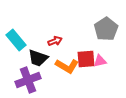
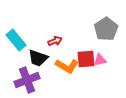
pink triangle: moved 1 px up
purple cross: moved 1 px left
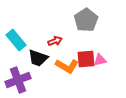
gray pentagon: moved 20 px left, 9 px up
purple cross: moved 9 px left
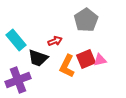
red square: rotated 18 degrees counterclockwise
orange L-shape: rotated 85 degrees clockwise
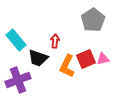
gray pentagon: moved 7 px right
red arrow: rotated 64 degrees counterclockwise
pink triangle: moved 3 px right, 1 px up
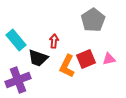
red arrow: moved 1 px left
pink triangle: moved 6 px right
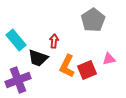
red square: moved 1 px right, 11 px down
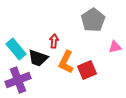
cyan rectangle: moved 9 px down
pink triangle: moved 6 px right, 12 px up
orange L-shape: moved 1 px left, 4 px up
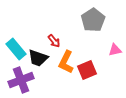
red arrow: rotated 136 degrees clockwise
pink triangle: moved 3 px down
purple cross: moved 3 px right
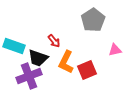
cyan rectangle: moved 2 px left, 3 px up; rotated 30 degrees counterclockwise
purple cross: moved 8 px right, 4 px up
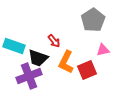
pink triangle: moved 12 px left
